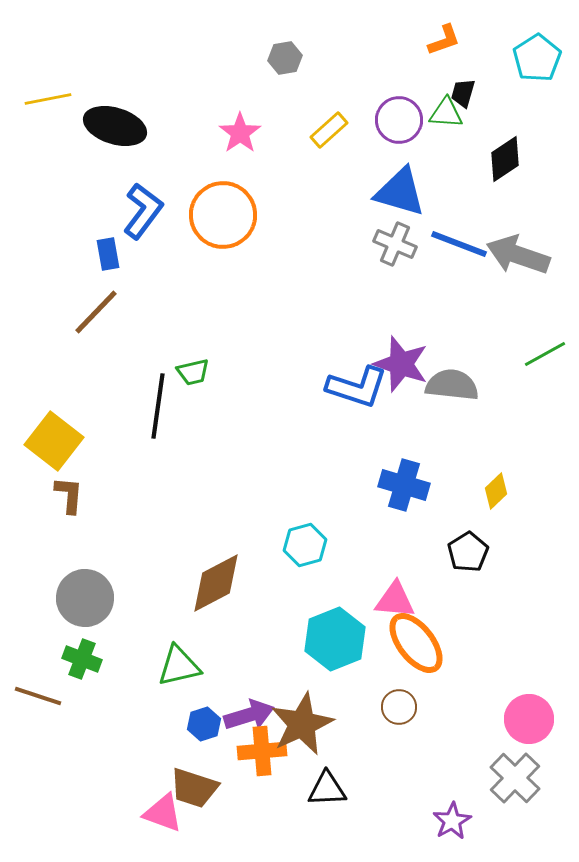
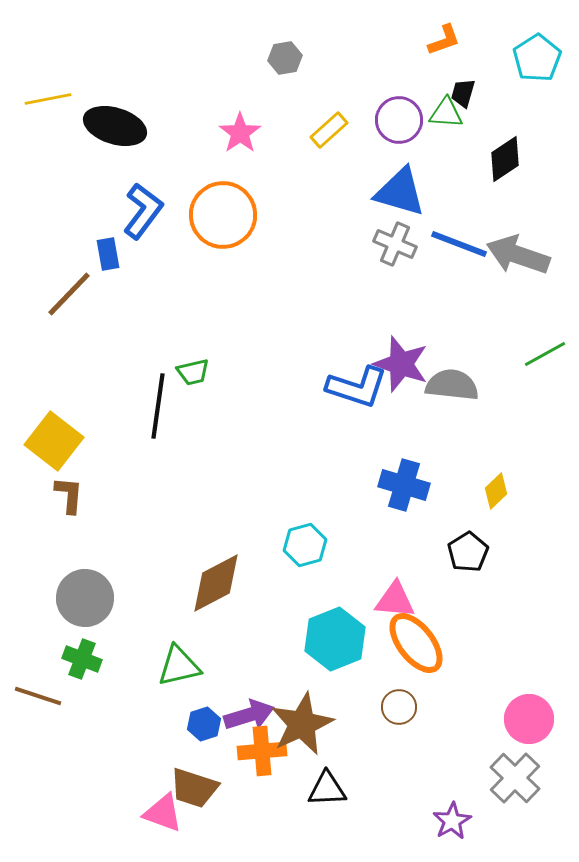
brown line at (96, 312): moved 27 px left, 18 px up
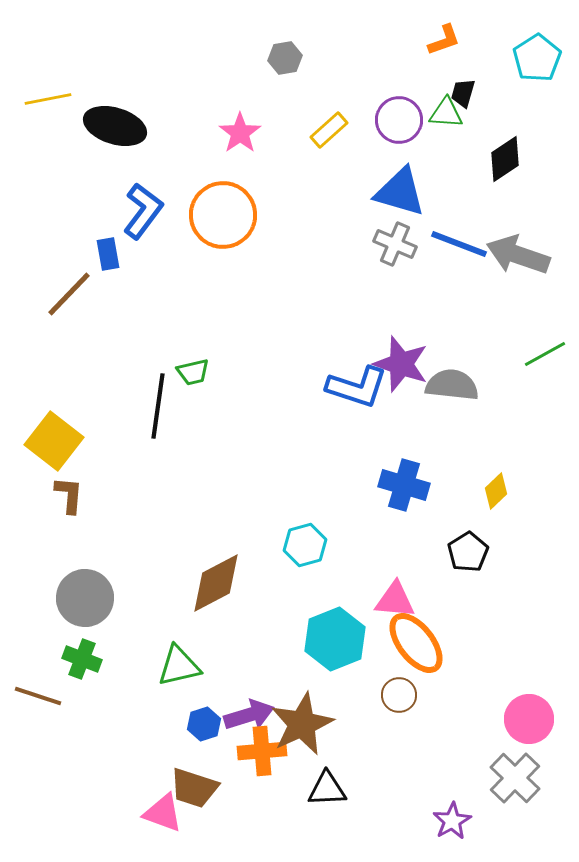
brown circle at (399, 707): moved 12 px up
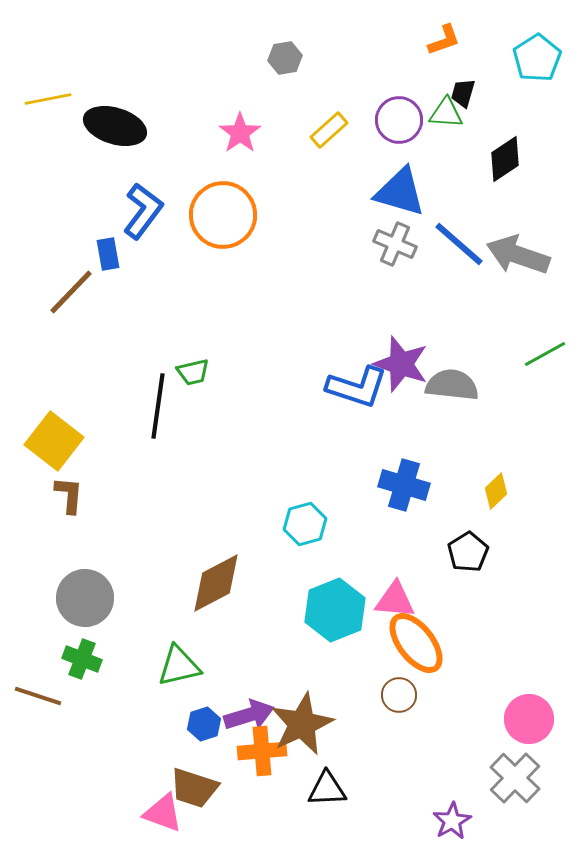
blue line at (459, 244): rotated 20 degrees clockwise
brown line at (69, 294): moved 2 px right, 2 px up
cyan hexagon at (305, 545): moved 21 px up
cyan hexagon at (335, 639): moved 29 px up
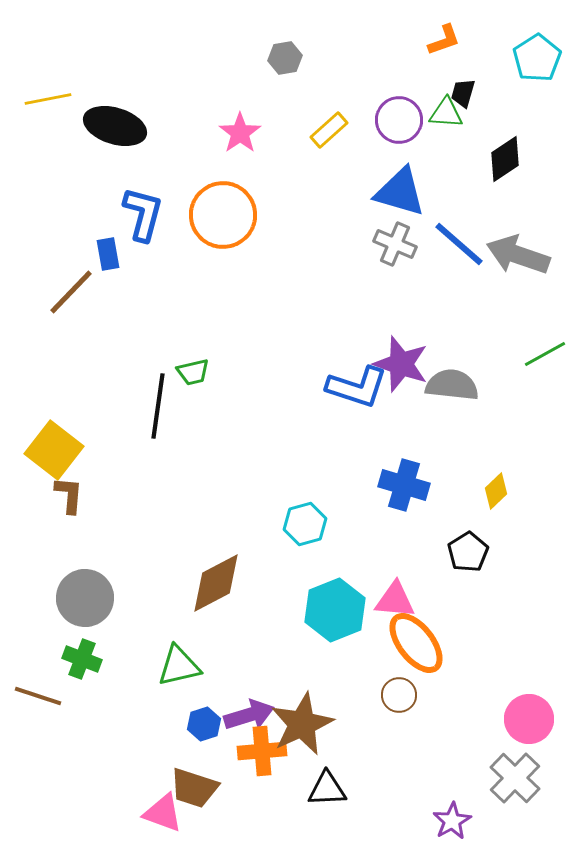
blue L-shape at (143, 211): moved 3 px down; rotated 22 degrees counterclockwise
yellow square at (54, 441): moved 9 px down
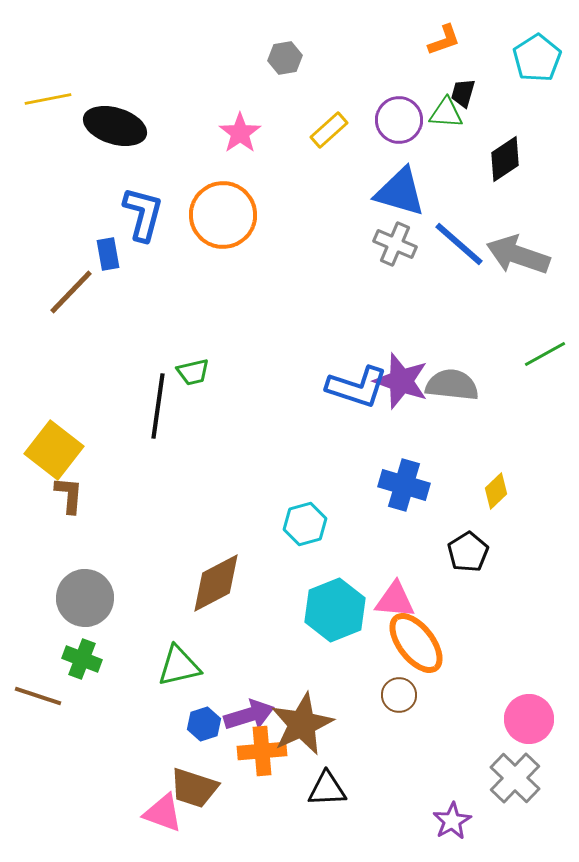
purple star at (401, 364): moved 17 px down
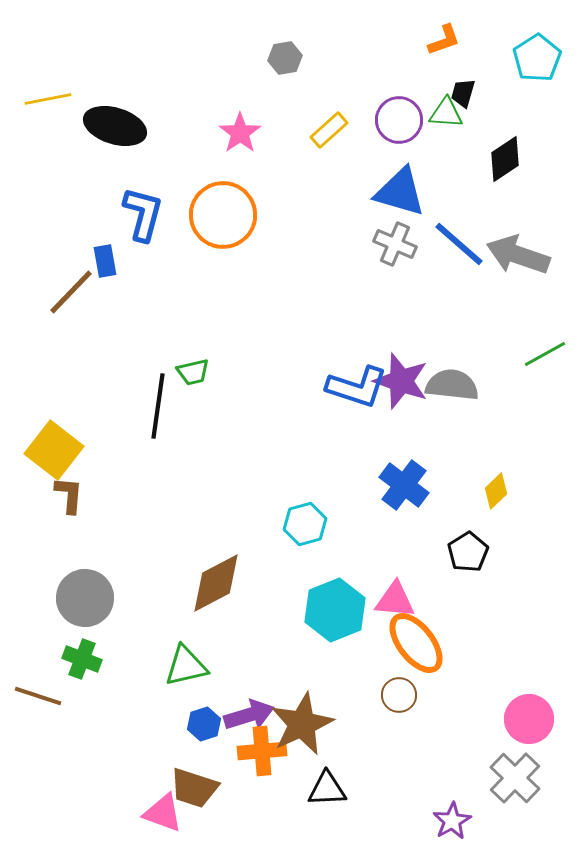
blue rectangle at (108, 254): moved 3 px left, 7 px down
blue cross at (404, 485): rotated 21 degrees clockwise
green triangle at (179, 666): moved 7 px right
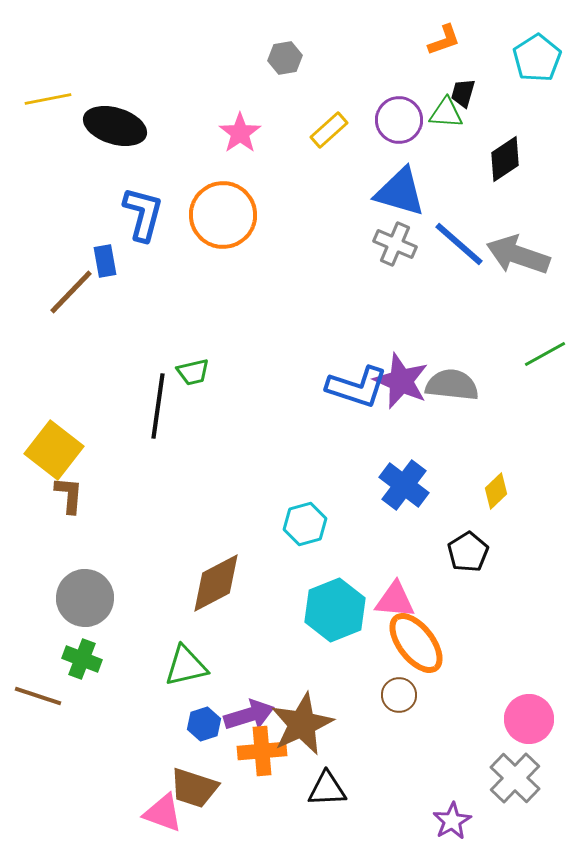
purple star at (401, 381): rotated 4 degrees clockwise
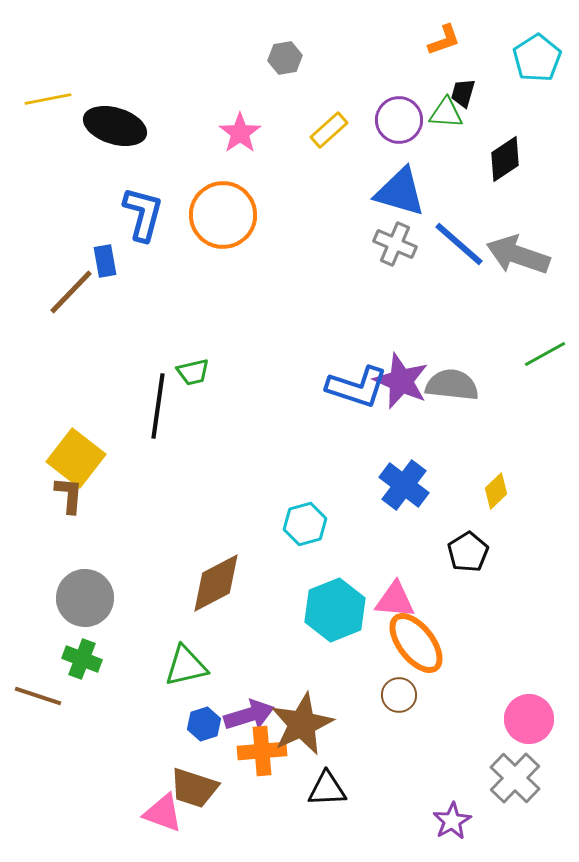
yellow square at (54, 450): moved 22 px right, 8 px down
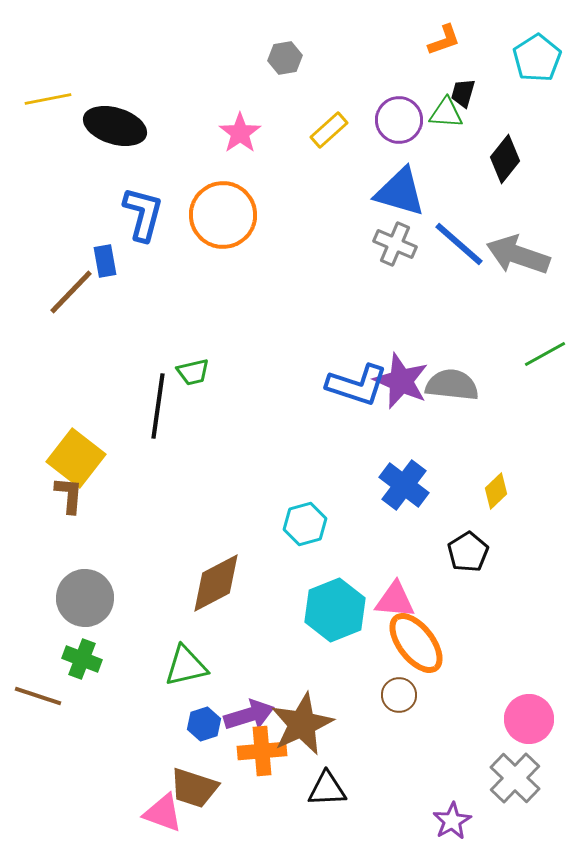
black diamond at (505, 159): rotated 18 degrees counterclockwise
blue L-shape at (357, 387): moved 2 px up
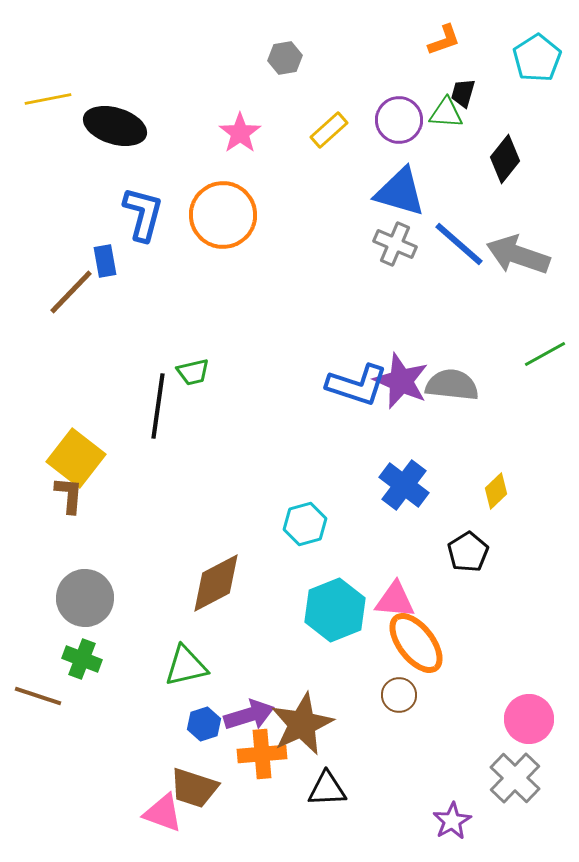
orange cross at (262, 751): moved 3 px down
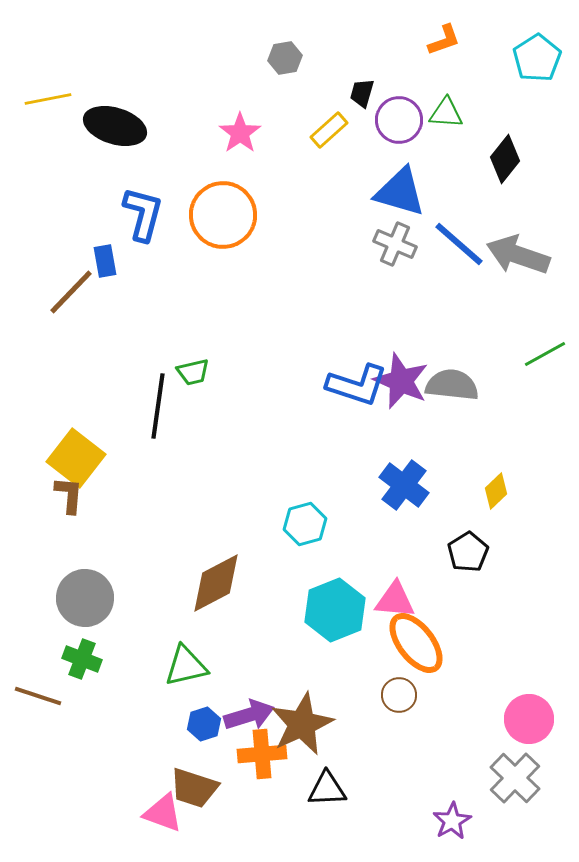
black trapezoid at (463, 93): moved 101 px left
